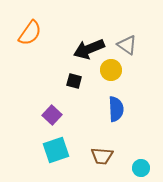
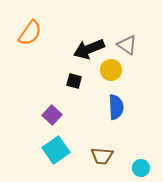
blue semicircle: moved 2 px up
cyan square: rotated 16 degrees counterclockwise
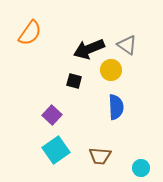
brown trapezoid: moved 2 px left
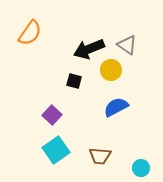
blue semicircle: rotated 115 degrees counterclockwise
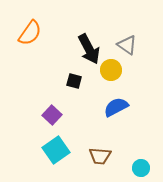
black arrow: rotated 96 degrees counterclockwise
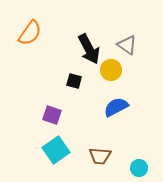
purple square: rotated 24 degrees counterclockwise
cyan circle: moved 2 px left
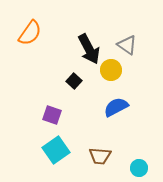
black square: rotated 28 degrees clockwise
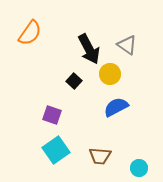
yellow circle: moved 1 px left, 4 px down
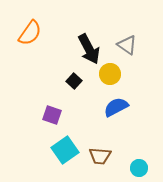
cyan square: moved 9 px right
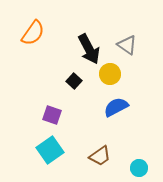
orange semicircle: moved 3 px right
cyan square: moved 15 px left
brown trapezoid: rotated 40 degrees counterclockwise
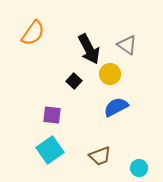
purple square: rotated 12 degrees counterclockwise
brown trapezoid: rotated 15 degrees clockwise
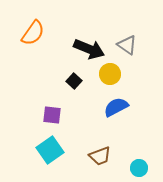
black arrow: rotated 40 degrees counterclockwise
